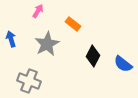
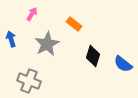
pink arrow: moved 6 px left, 3 px down
orange rectangle: moved 1 px right
black diamond: rotated 10 degrees counterclockwise
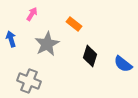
black diamond: moved 3 px left
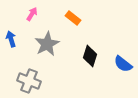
orange rectangle: moved 1 px left, 6 px up
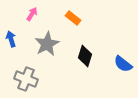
black diamond: moved 5 px left
gray cross: moved 3 px left, 2 px up
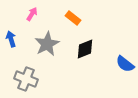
black diamond: moved 7 px up; rotated 50 degrees clockwise
blue semicircle: moved 2 px right
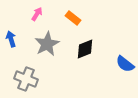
pink arrow: moved 5 px right
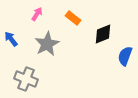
blue arrow: rotated 21 degrees counterclockwise
black diamond: moved 18 px right, 15 px up
blue semicircle: moved 8 px up; rotated 72 degrees clockwise
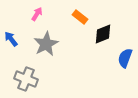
orange rectangle: moved 7 px right, 1 px up
gray star: moved 1 px left
blue semicircle: moved 2 px down
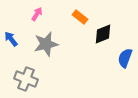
gray star: rotated 15 degrees clockwise
